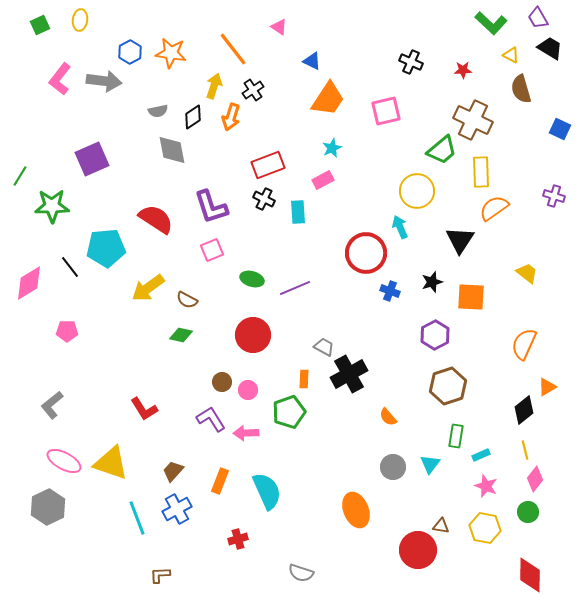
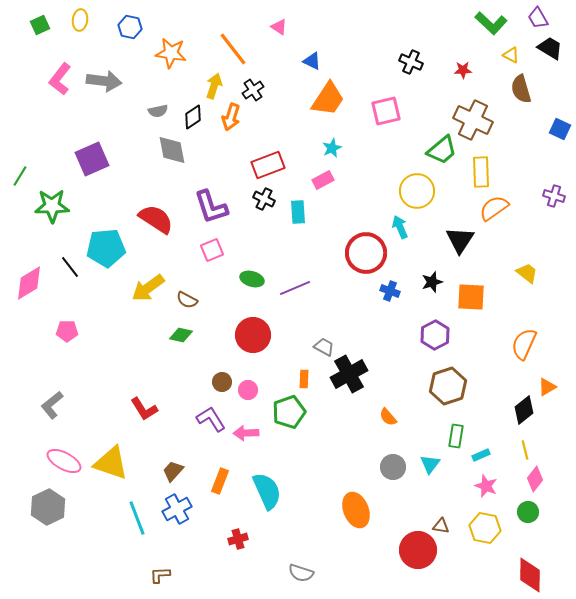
blue hexagon at (130, 52): moved 25 px up; rotated 20 degrees counterclockwise
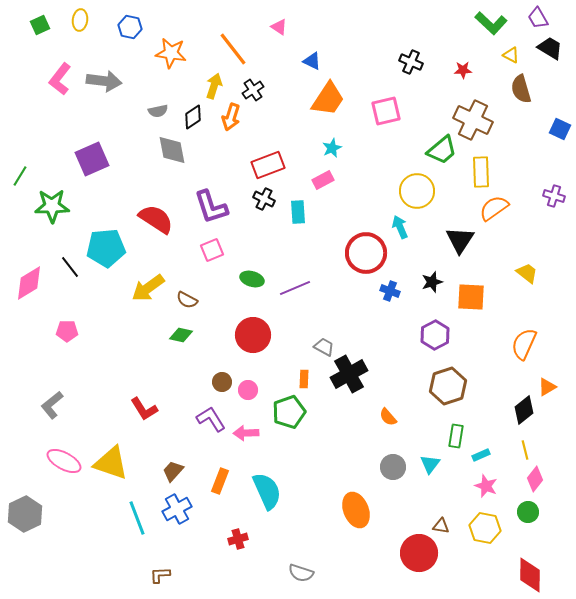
gray hexagon at (48, 507): moved 23 px left, 7 px down
red circle at (418, 550): moved 1 px right, 3 px down
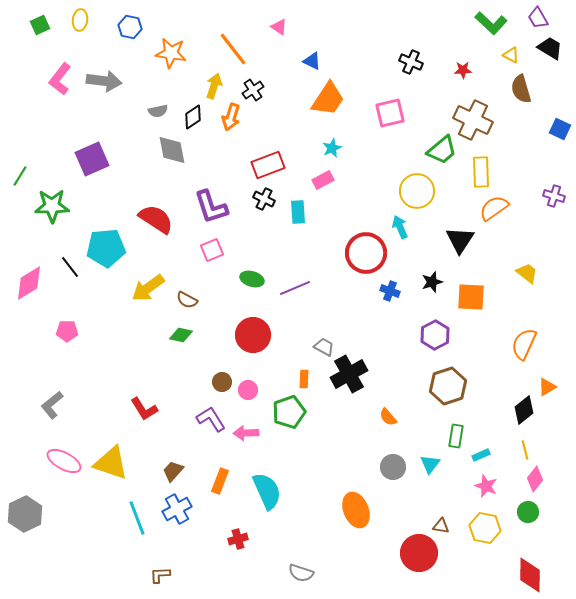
pink square at (386, 111): moved 4 px right, 2 px down
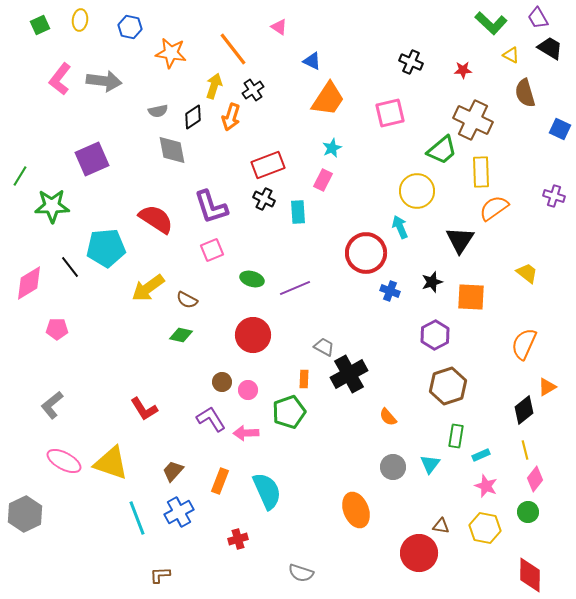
brown semicircle at (521, 89): moved 4 px right, 4 px down
pink rectangle at (323, 180): rotated 35 degrees counterclockwise
pink pentagon at (67, 331): moved 10 px left, 2 px up
blue cross at (177, 509): moved 2 px right, 3 px down
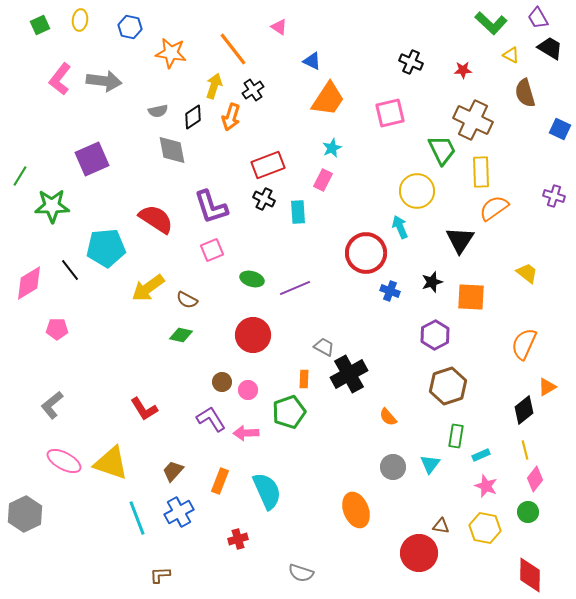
green trapezoid at (442, 150): rotated 76 degrees counterclockwise
black line at (70, 267): moved 3 px down
